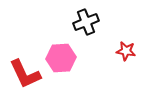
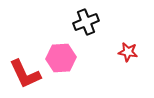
red star: moved 2 px right, 1 px down
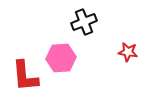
black cross: moved 2 px left
red L-shape: moved 2 px down; rotated 20 degrees clockwise
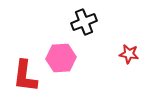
red star: moved 1 px right, 2 px down
red L-shape: rotated 12 degrees clockwise
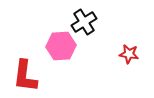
black cross: rotated 10 degrees counterclockwise
pink hexagon: moved 12 px up
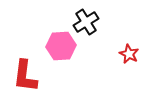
black cross: moved 2 px right
red star: rotated 18 degrees clockwise
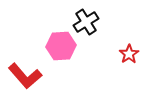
red star: rotated 12 degrees clockwise
red L-shape: rotated 48 degrees counterclockwise
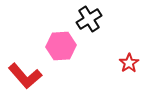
black cross: moved 3 px right, 3 px up
red star: moved 9 px down
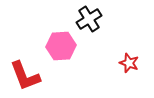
red star: rotated 18 degrees counterclockwise
red L-shape: rotated 20 degrees clockwise
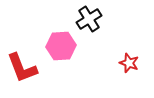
red L-shape: moved 3 px left, 8 px up
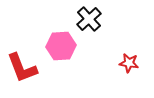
black cross: rotated 10 degrees counterclockwise
red star: rotated 12 degrees counterclockwise
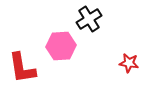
black cross: rotated 10 degrees clockwise
red L-shape: rotated 12 degrees clockwise
